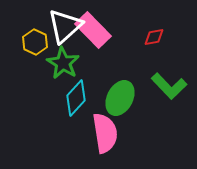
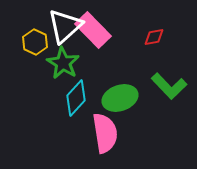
green ellipse: rotated 44 degrees clockwise
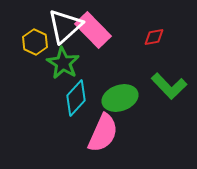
pink semicircle: moved 2 px left; rotated 33 degrees clockwise
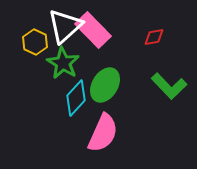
green ellipse: moved 15 px left, 13 px up; rotated 40 degrees counterclockwise
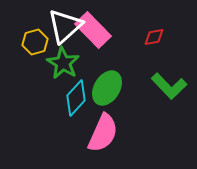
yellow hexagon: rotated 20 degrees clockwise
green ellipse: moved 2 px right, 3 px down
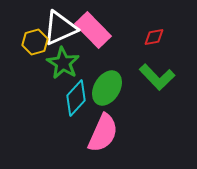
white triangle: moved 5 px left, 2 px down; rotated 18 degrees clockwise
green L-shape: moved 12 px left, 9 px up
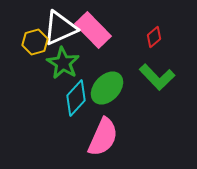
red diamond: rotated 30 degrees counterclockwise
green ellipse: rotated 12 degrees clockwise
pink semicircle: moved 4 px down
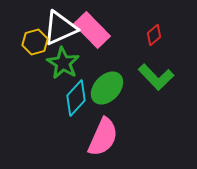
pink rectangle: moved 1 px left
red diamond: moved 2 px up
green L-shape: moved 1 px left
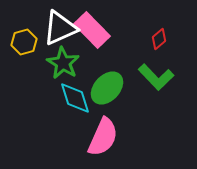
red diamond: moved 5 px right, 4 px down
yellow hexagon: moved 11 px left
cyan diamond: moved 1 px left; rotated 60 degrees counterclockwise
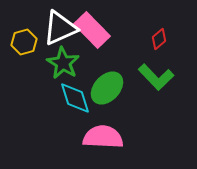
pink semicircle: rotated 111 degrees counterclockwise
